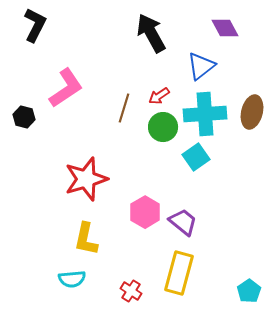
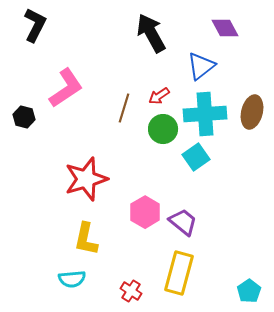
green circle: moved 2 px down
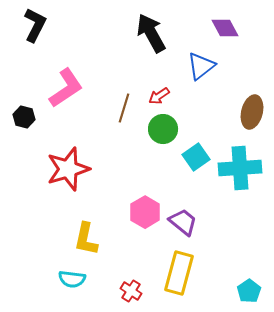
cyan cross: moved 35 px right, 54 px down
red star: moved 18 px left, 10 px up
cyan semicircle: rotated 12 degrees clockwise
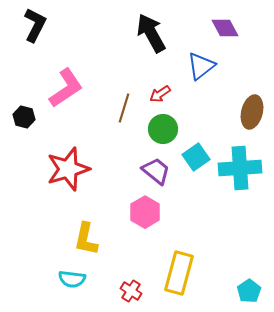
red arrow: moved 1 px right, 2 px up
purple trapezoid: moved 27 px left, 51 px up
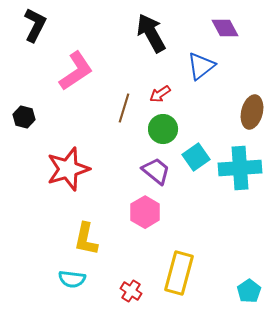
pink L-shape: moved 10 px right, 17 px up
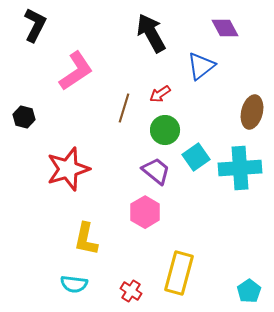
green circle: moved 2 px right, 1 px down
cyan semicircle: moved 2 px right, 5 px down
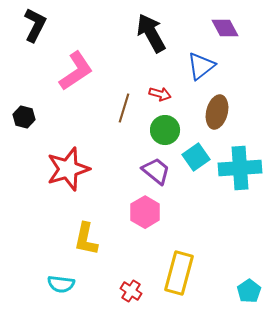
red arrow: rotated 130 degrees counterclockwise
brown ellipse: moved 35 px left
cyan semicircle: moved 13 px left
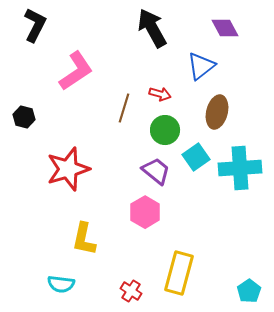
black arrow: moved 1 px right, 5 px up
yellow L-shape: moved 2 px left
